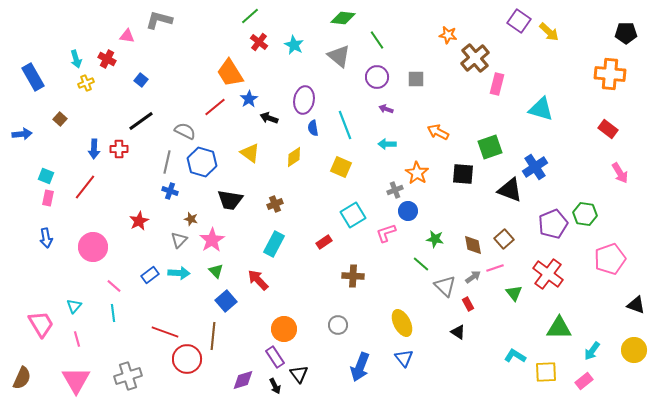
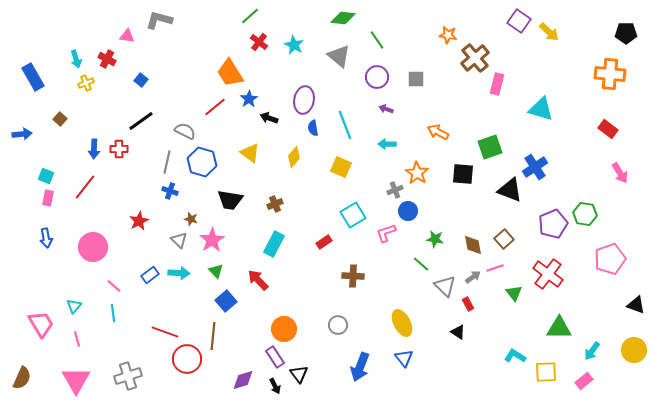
yellow diamond at (294, 157): rotated 15 degrees counterclockwise
gray triangle at (179, 240): rotated 30 degrees counterclockwise
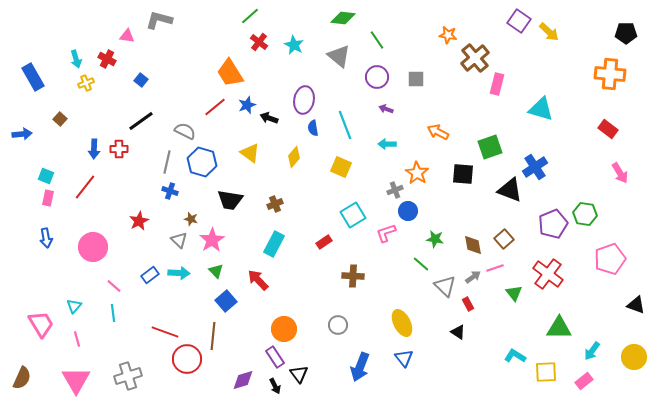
blue star at (249, 99): moved 2 px left, 6 px down; rotated 12 degrees clockwise
yellow circle at (634, 350): moved 7 px down
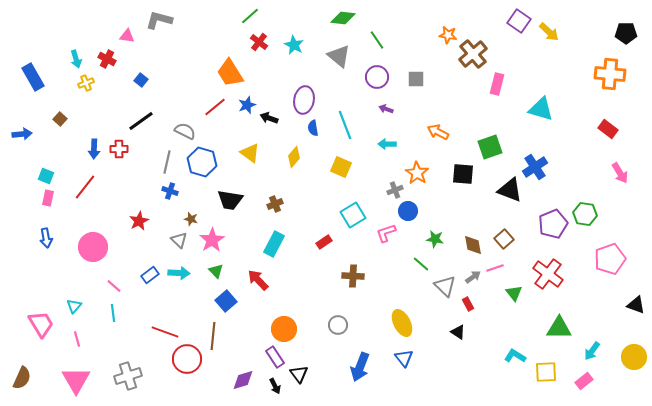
brown cross at (475, 58): moved 2 px left, 4 px up
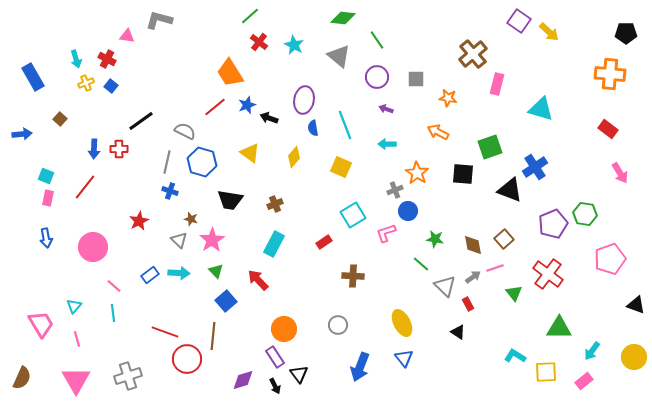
orange star at (448, 35): moved 63 px down
blue square at (141, 80): moved 30 px left, 6 px down
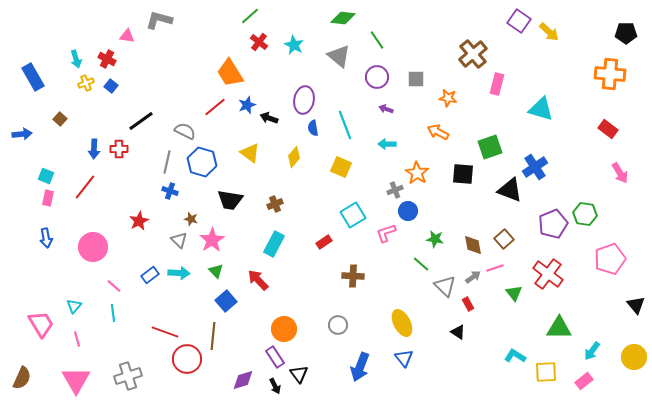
black triangle at (636, 305): rotated 30 degrees clockwise
